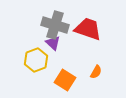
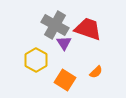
gray cross: rotated 12 degrees clockwise
purple triangle: moved 11 px right; rotated 14 degrees clockwise
yellow hexagon: rotated 10 degrees counterclockwise
orange semicircle: rotated 16 degrees clockwise
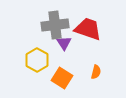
gray cross: rotated 36 degrees counterclockwise
yellow hexagon: moved 1 px right
orange semicircle: rotated 32 degrees counterclockwise
orange square: moved 3 px left, 2 px up
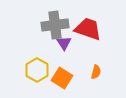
yellow hexagon: moved 10 px down
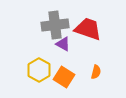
purple triangle: moved 1 px left, 1 px down; rotated 28 degrees counterclockwise
yellow hexagon: moved 2 px right
orange square: moved 2 px right, 1 px up
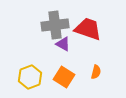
yellow hexagon: moved 9 px left, 7 px down; rotated 10 degrees clockwise
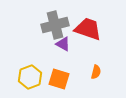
gray cross: rotated 8 degrees counterclockwise
orange square: moved 5 px left, 2 px down; rotated 15 degrees counterclockwise
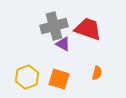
gray cross: moved 1 px left, 1 px down
orange semicircle: moved 1 px right, 1 px down
yellow hexagon: moved 3 px left
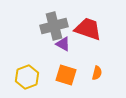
orange square: moved 7 px right, 4 px up
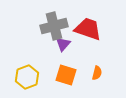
purple triangle: rotated 42 degrees clockwise
